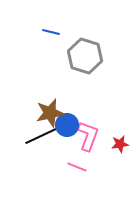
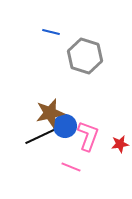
blue circle: moved 2 px left, 1 px down
pink line: moved 6 px left
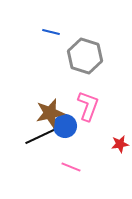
pink L-shape: moved 30 px up
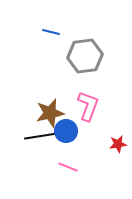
gray hexagon: rotated 24 degrees counterclockwise
blue circle: moved 1 px right, 5 px down
black line: rotated 16 degrees clockwise
red star: moved 2 px left
pink line: moved 3 px left
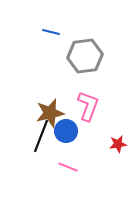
black line: rotated 60 degrees counterclockwise
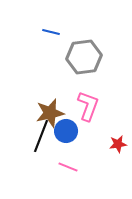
gray hexagon: moved 1 px left, 1 px down
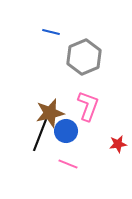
gray hexagon: rotated 16 degrees counterclockwise
black line: moved 1 px left, 1 px up
pink line: moved 3 px up
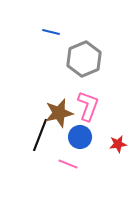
gray hexagon: moved 2 px down
brown star: moved 9 px right
blue circle: moved 14 px right, 6 px down
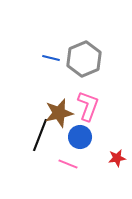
blue line: moved 26 px down
red star: moved 1 px left, 14 px down
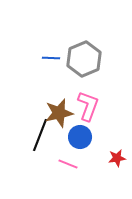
blue line: rotated 12 degrees counterclockwise
